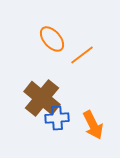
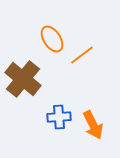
orange ellipse: rotated 8 degrees clockwise
brown cross: moved 19 px left, 19 px up
blue cross: moved 2 px right, 1 px up
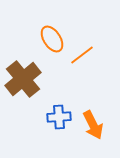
brown cross: rotated 12 degrees clockwise
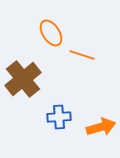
orange ellipse: moved 1 px left, 6 px up
orange line: rotated 55 degrees clockwise
orange arrow: moved 8 px right, 2 px down; rotated 80 degrees counterclockwise
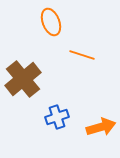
orange ellipse: moved 11 px up; rotated 12 degrees clockwise
blue cross: moved 2 px left; rotated 15 degrees counterclockwise
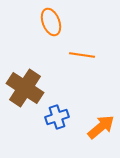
orange line: rotated 10 degrees counterclockwise
brown cross: moved 2 px right, 9 px down; rotated 18 degrees counterclockwise
orange arrow: rotated 24 degrees counterclockwise
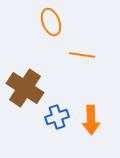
orange arrow: moved 10 px left, 7 px up; rotated 128 degrees clockwise
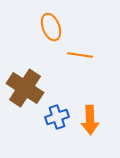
orange ellipse: moved 5 px down
orange line: moved 2 px left
orange arrow: moved 1 px left
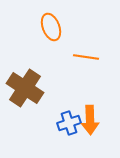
orange line: moved 6 px right, 2 px down
blue cross: moved 12 px right, 6 px down
